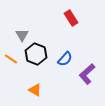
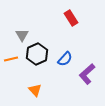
black hexagon: moved 1 px right; rotated 15 degrees clockwise
orange line: rotated 48 degrees counterclockwise
orange triangle: rotated 16 degrees clockwise
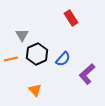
blue semicircle: moved 2 px left
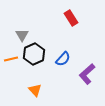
black hexagon: moved 3 px left
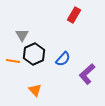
red rectangle: moved 3 px right, 3 px up; rotated 63 degrees clockwise
orange line: moved 2 px right, 2 px down; rotated 24 degrees clockwise
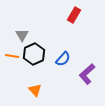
orange line: moved 1 px left, 5 px up
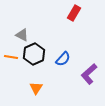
red rectangle: moved 2 px up
gray triangle: rotated 32 degrees counterclockwise
orange line: moved 1 px left, 1 px down
purple L-shape: moved 2 px right
orange triangle: moved 1 px right, 2 px up; rotated 16 degrees clockwise
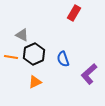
blue semicircle: rotated 119 degrees clockwise
orange triangle: moved 1 px left, 6 px up; rotated 32 degrees clockwise
